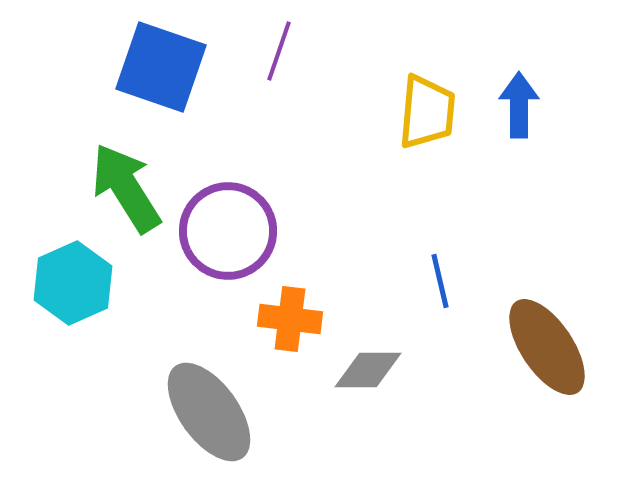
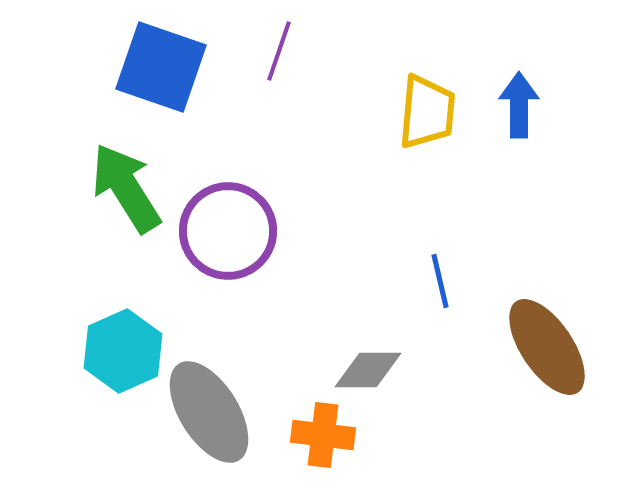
cyan hexagon: moved 50 px right, 68 px down
orange cross: moved 33 px right, 116 px down
gray ellipse: rotated 4 degrees clockwise
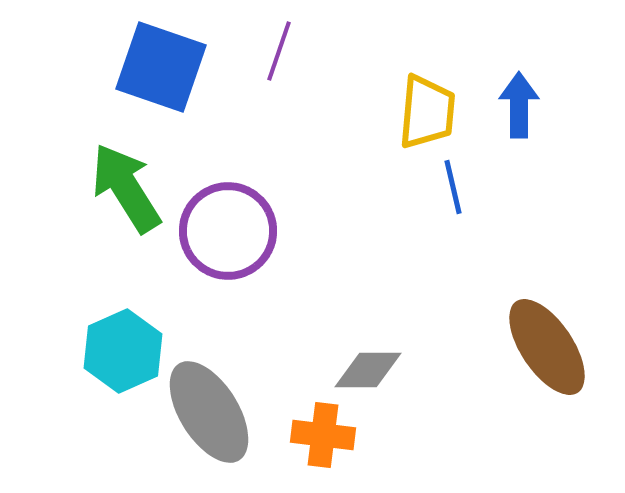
blue line: moved 13 px right, 94 px up
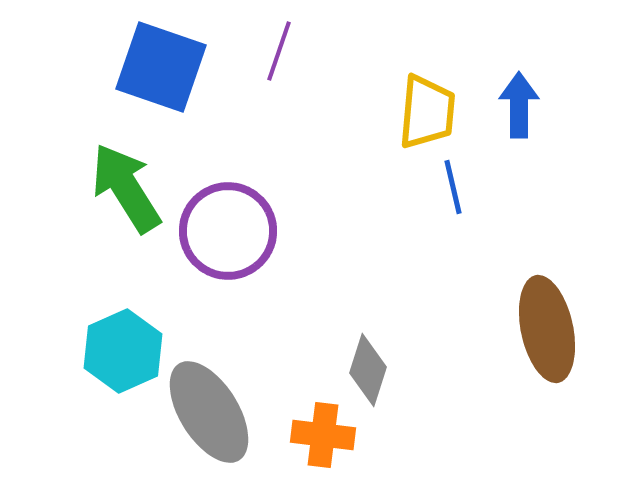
brown ellipse: moved 18 px up; rotated 22 degrees clockwise
gray diamond: rotated 72 degrees counterclockwise
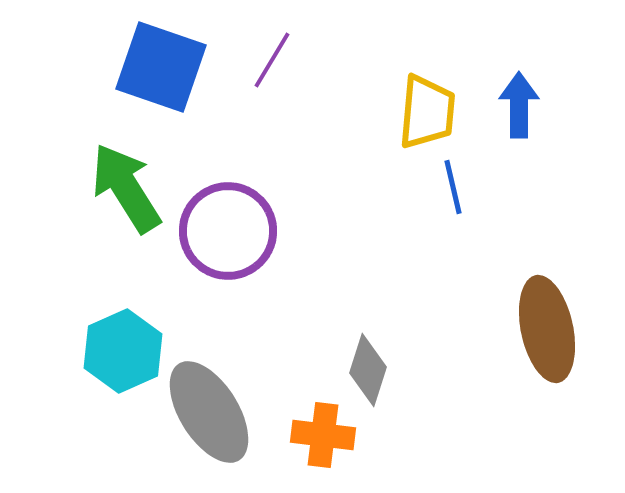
purple line: moved 7 px left, 9 px down; rotated 12 degrees clockwise
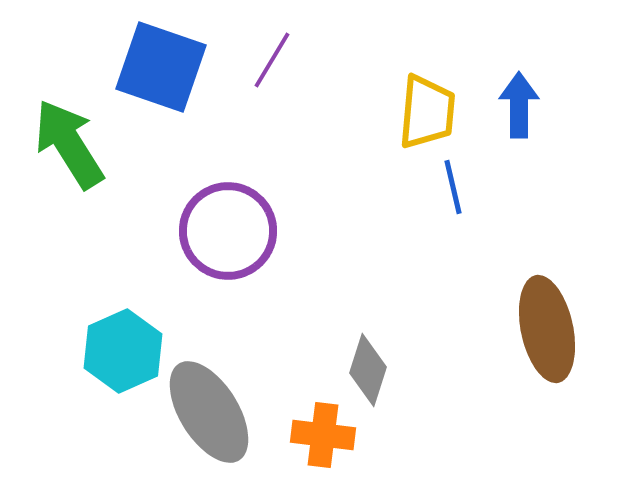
green arrow: moved 57 px left, 44 px up
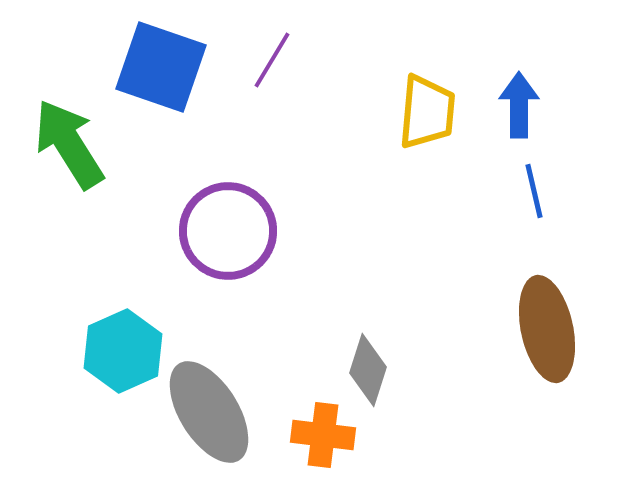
blue line: moved 81 px right, 4 px down
